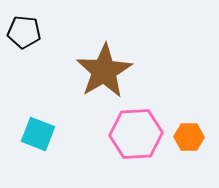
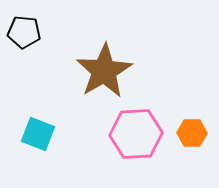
orange hexagon: moved 3 px right, 4 px up
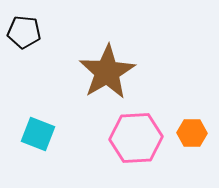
brown star: moved 3 px right, 1 px down
pink hexagon: moved 4 px down
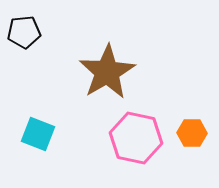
black pentagon: rotated 12 degrees counterclockwise
pink hexagon: rotated 15 degrees clockwise
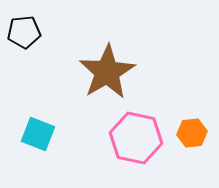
orange hexagon: rotated 8 degrees counterclockwise
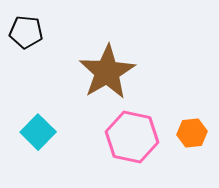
black pentagon: moved 2 px right; rotated 12 degrees clockwise
cyan square: moved 2 px up; rotated 24 degrees clockwise
pink hexagon: moved 4 px left, 1 px up
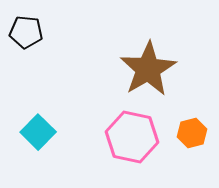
brown star: moved 41 px right, 3 px up
orange hexagon: rotated 8 degrees counterclockwise
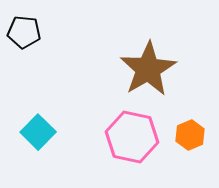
black pentagon: moved 2 px left
orange hexagon: moved 2 px left, 2 px down; rotated 8 degrees counterclockwise
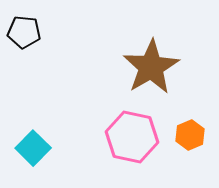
brown star: moved 3 px right, 2 px up
cyan square: moved 5 px left, 16 px down
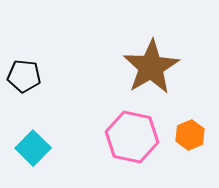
black pentagon: moved 44 px down
